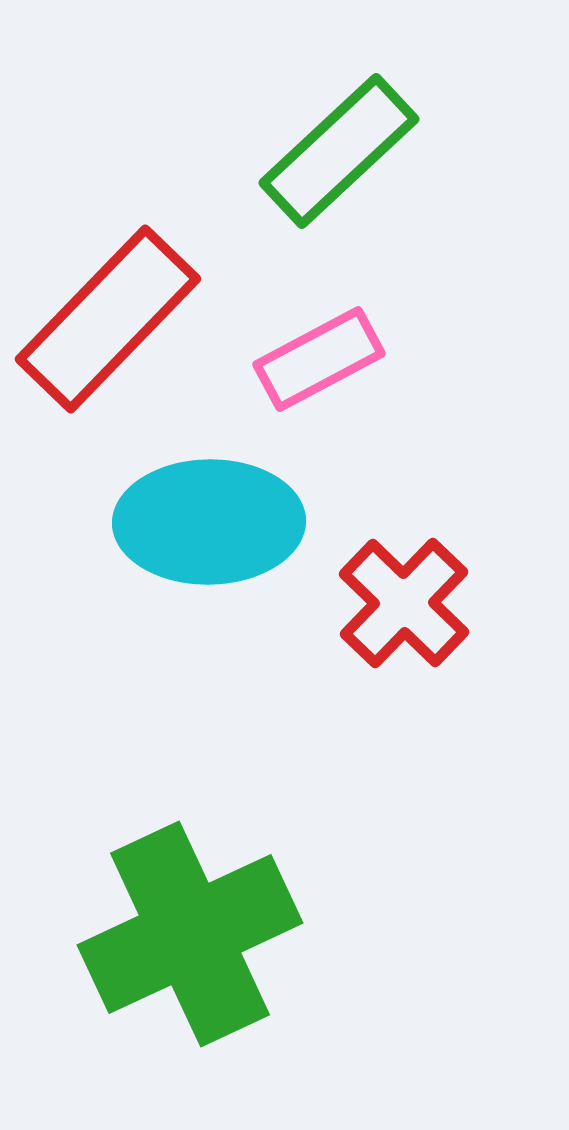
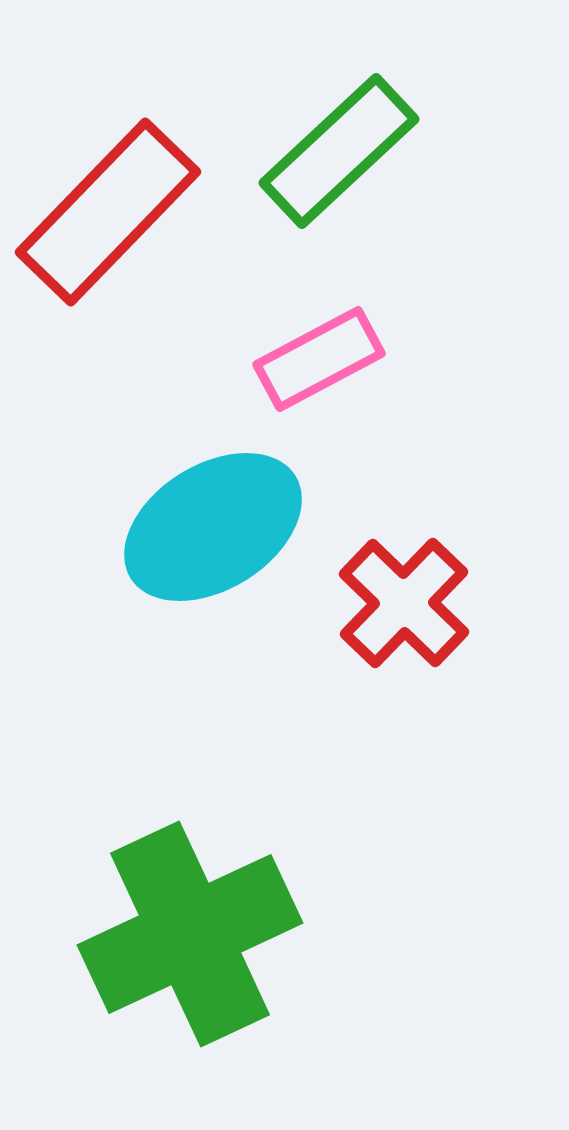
red rectangle: moved 107 px up
cyan ellipse: moved 4 px right, 5 px down; rotated 31 degrees counterclockwise
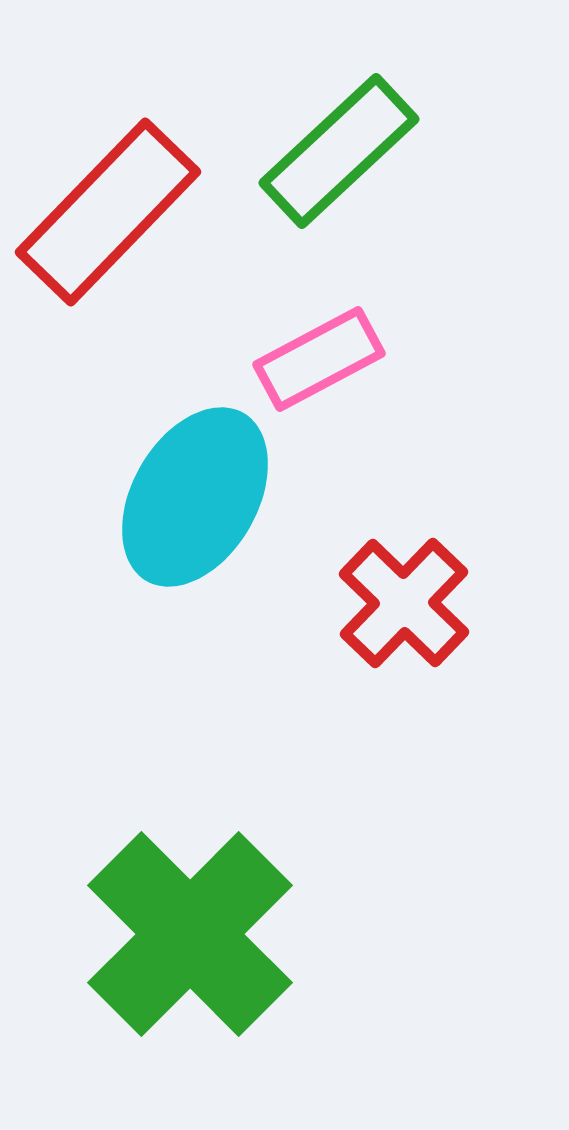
cyan ellipse: moved 18 px left, 30 px up; rotated 28 degrees counterclockwise
green cross: rotated 20 degrees counterclockwise
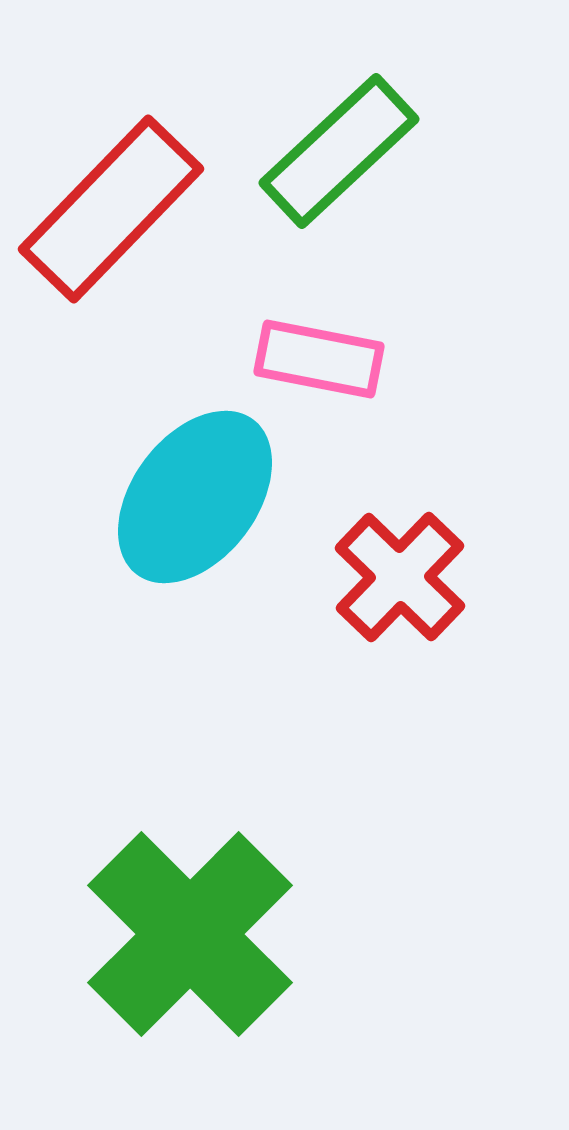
red rectangle: moved 3 px right, 3 px up
pink rectangle: rotated 39 degrees clockwise
cyan ellipse: rotated 7 degrees clockwise
red cross: moved 4 px left, 26 px up
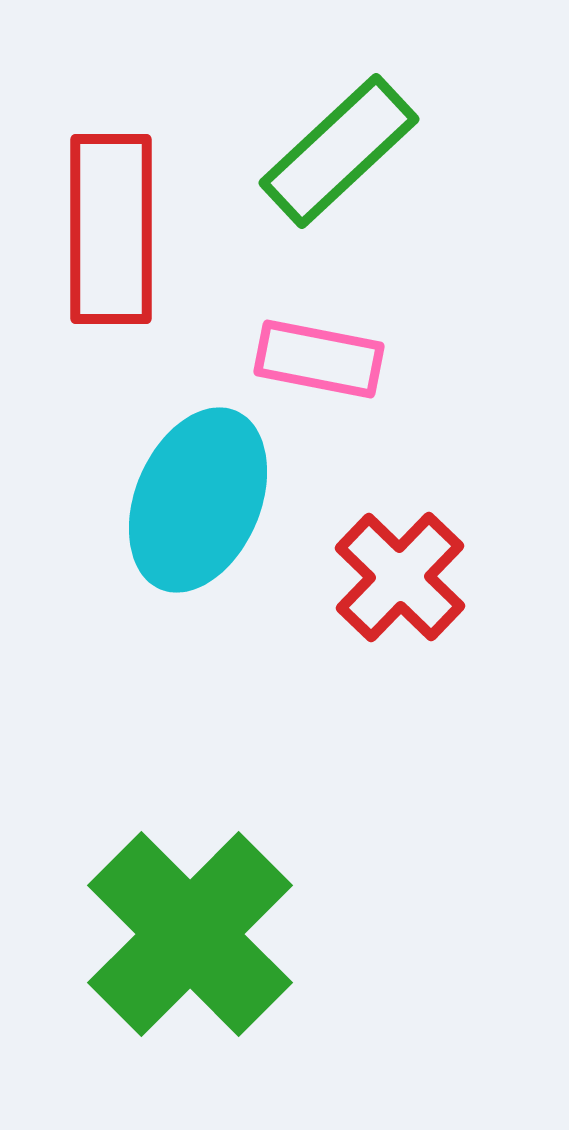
red rectangle: moved 20 px down; rotated 44 degrees counterclockwise
cyan ellipse: moved 3 px right, 3 px down; rotated 14 degrees counterclockwise
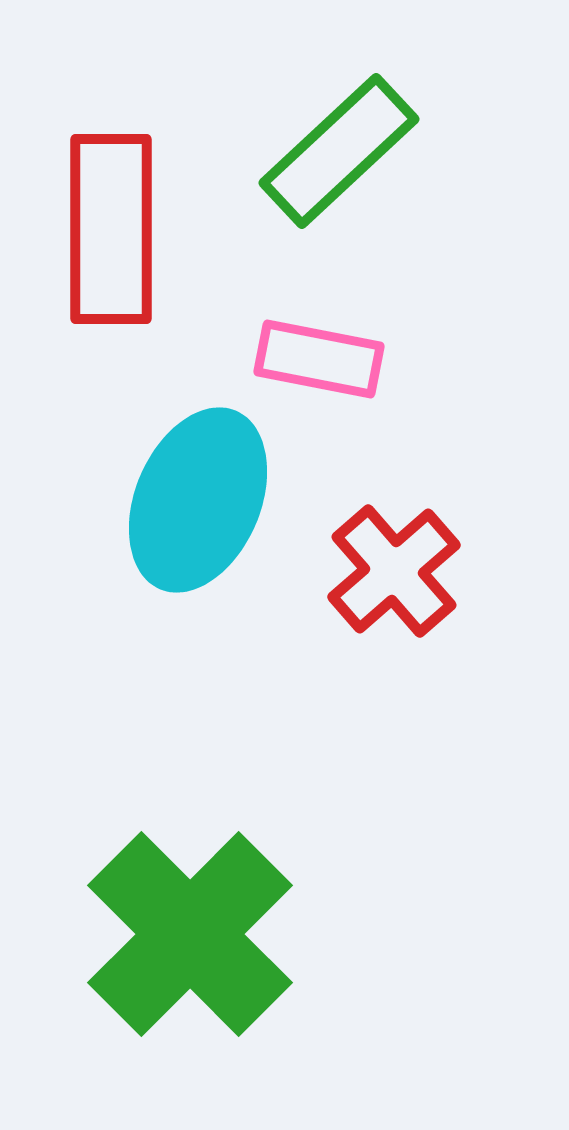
red cross: moved 6 px left, 6 px up; rotated 5 degrees clockwise
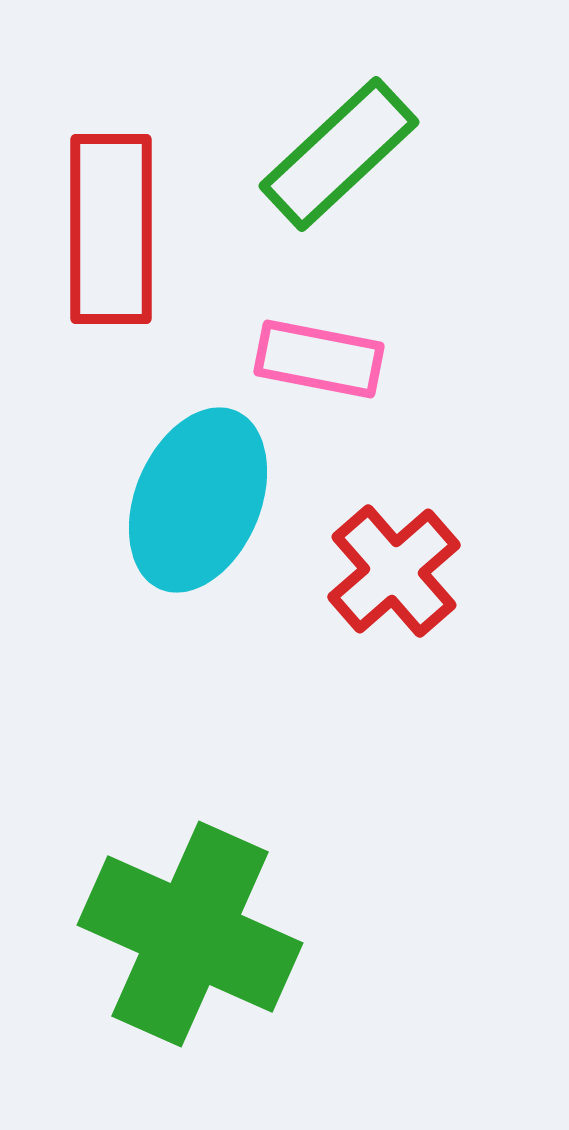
green rectangle: moved 3 px down
green cross: rotated 21 degrees counterclockwise
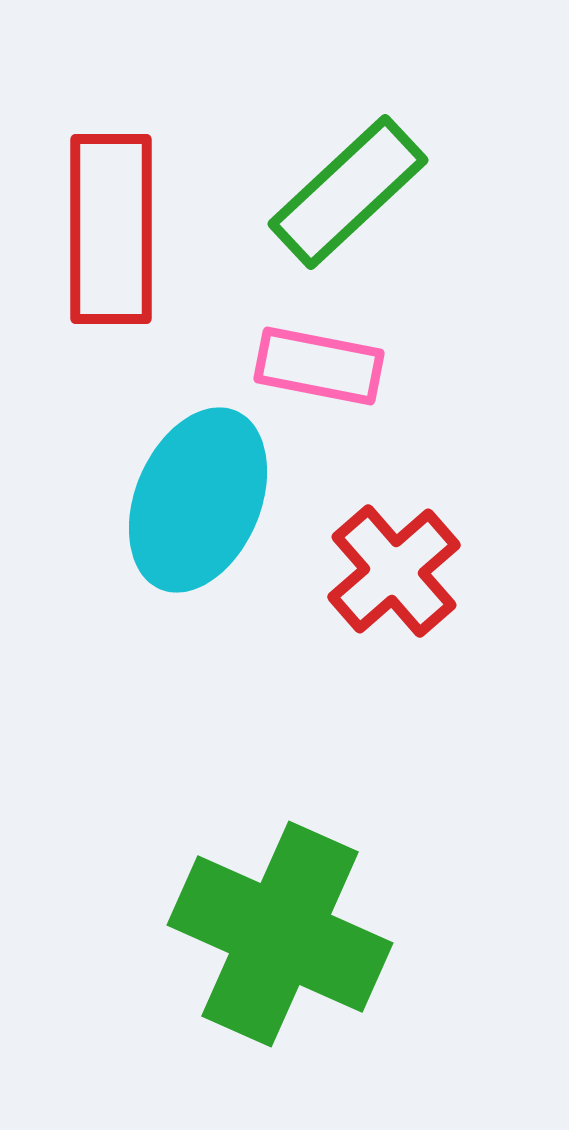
green rectangle: moved 9 px right, 38 px down
pink rectangle: moved 7 px down
green cross: moved 90 px right
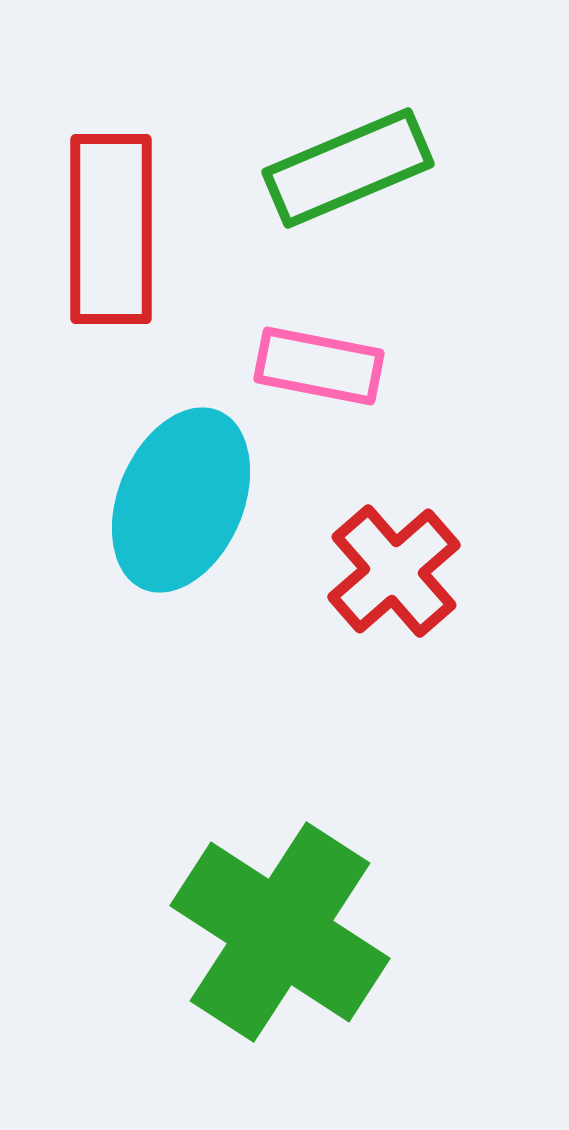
green rectangle: moved 24 px up; rotated 20 degrees clockwise
cyan ellipse: moved 17 px left
green cross: moved 2 px up; rotated 9 degrees clockwise
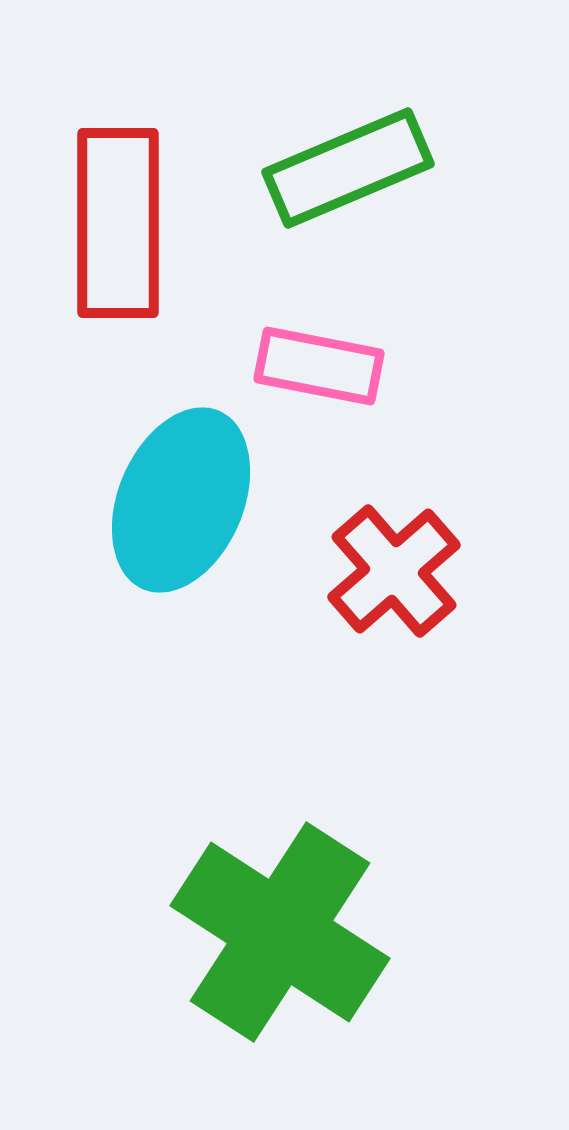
red rectangle: moved 7 px right, 6 px up
